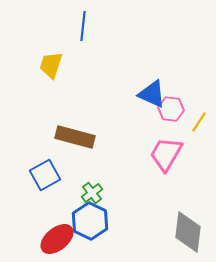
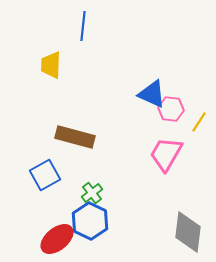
yellow trapezoid: rotated 16 degrees counterclockwise
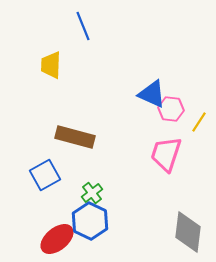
blue line: rotated 28 degrees counterclockwise
pink trapezoid: rotated 12 degrees counterclockwise
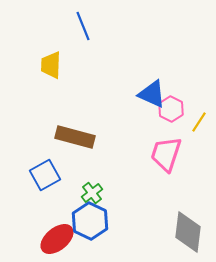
pink hexagon: rotated 20 degrees clockwise
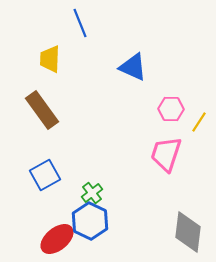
blue line: moved 3 px left, 3 px up
yellow trapezoid: moved 1 px left, 6 px up
blue triangle: moved 19 px left, 27 px up
pink hexagon: rotated 25 degrees counterclockwise
brown rectangle: moved 33 px left, 27 px up; rotated 39 degrees clockwise
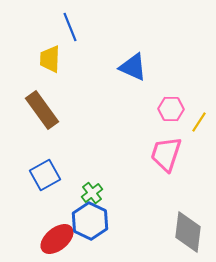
blue line: moved 10 px left, 4 px down
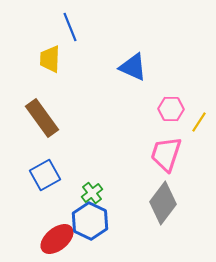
brown rectangle: moved 8 px down
gray diamond: moved 25 px left, 29 px up; rotated 30 degrees clockwise
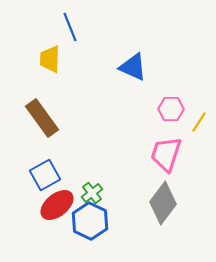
red ellipse: moved 34 px up
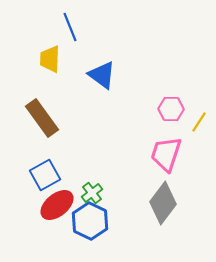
blue triangle: moved 31 px left, 8 px down; rotated 12 degrees clockwise
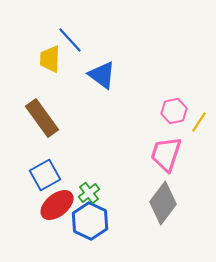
blue line: moved 13 px down; rotated 20 degrees counterclockwise
pink hexagon: moved 3 px right, 2 px down; rotated 15 degrees counterclockwise
green cross: moved 3 px left
